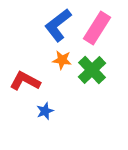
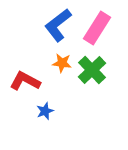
orange star: moved 3 px down
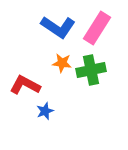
blue L-shape: moved 2 px down; rotated 108 degrees counterclockwise
green cross: moved 1 px left; rotated 32 degrees clockwise
red L-shape: moved 4 px down
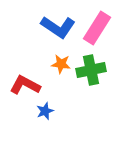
orange star: moved 1 px left, 1 px down
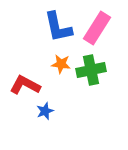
blue L-shape: rotated 44 degrees clockwise
